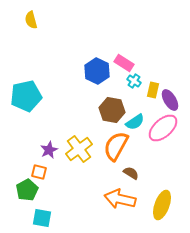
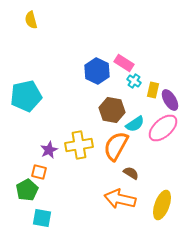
cyan semicircle: moved 2 px down
yellow cross: moved 4 px up; rotated 28 degrees clockwise
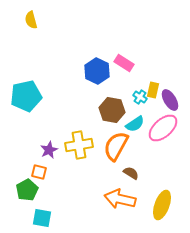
cyan cross: moved 6 px right, 16 px down
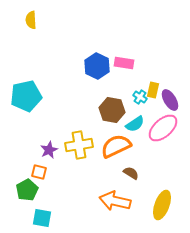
yellow semicircle: rotated 12 degrees clockwise
pink rectangle: rotated 24 degrees counterclockwise
blue hexagon: moved 5 px up
orange semicircle: rotated 36 degrees clockwise
orange arrow: moved 5 px left, 2 px down
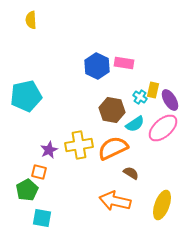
orange semicircle: moved 3 px left, 2 px down
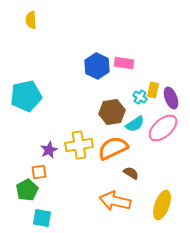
purple ellipse: moved 1 px right, 2 px up; rotated 10 degrees clockwise
brown hexagon: moved 2 px down; rotated 20 degrees counterclockwise
orange square: rotated 21 degrees counterclockwise
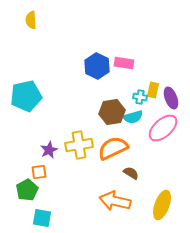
cyan cross: rotated 24 degrees counterclockwise
cyan semicircle: moved 2 px left, 7 px up; rotated 18 degrees clockwise
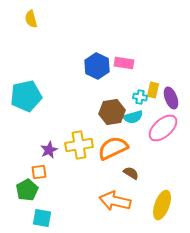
yellow semicircle: moved 1 px up; rotated 12 degrees counterclockwise
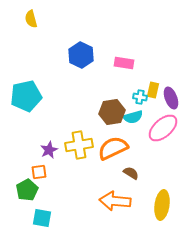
blue hexagon: moved 16 px left, 11 px up
orange arrow: rotated 8 degrees counterclockwise
yellow ellipse: rotated 12 degrees counterclockwise
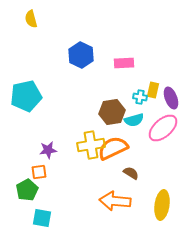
pink rectangle: rotated 12 degrees counterclockwise
cyan semicircle: moved 1 px right, 3 px down
yellow cross: moved 12 px right
purple star: moved 1 px left; rotated 18 degrees clockwise
